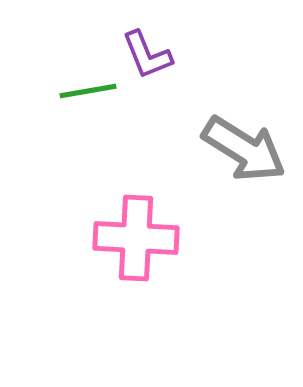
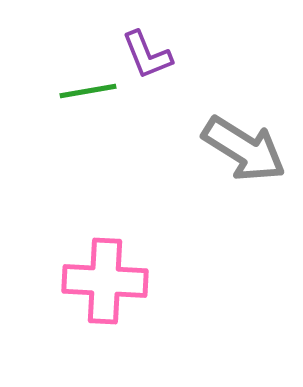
pink cross: moved 31 px left, 43 px down
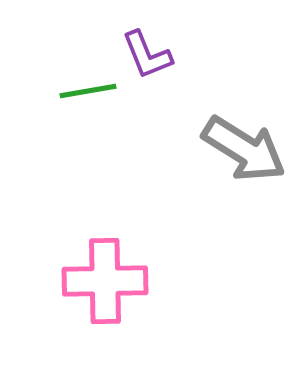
pink cross: rotated 4 degrees counterclockwise
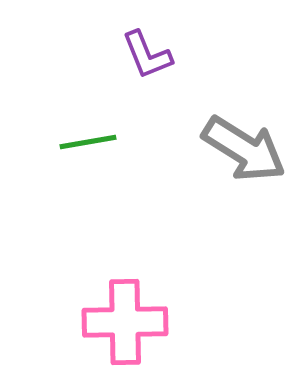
green line: moved 51 px down
pink cross: moved 20 px right, 41 px down
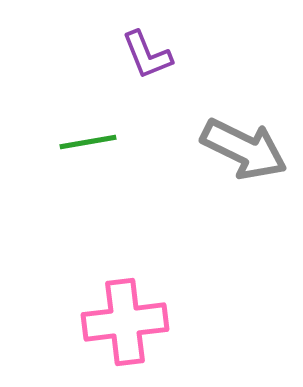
gray arrow: rotated 6 degrees counterclockwise
pink cross: rotated 6 degrees counterclockwise
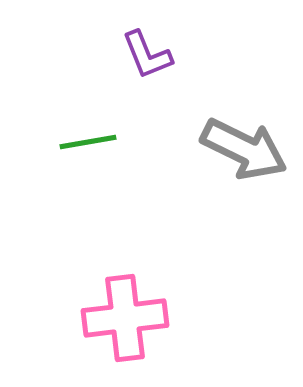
pink cross: moved 4 px up
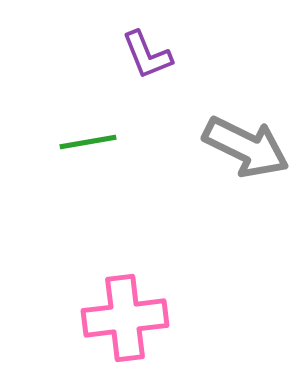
gray arrow: moved 2 px right, 2 px up
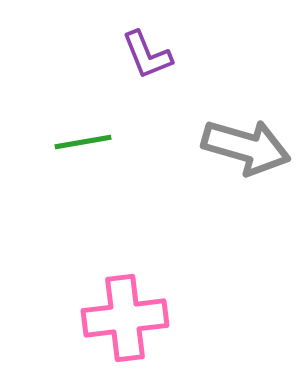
green line: moved 5 px left
gray arrow: rotated 10 degrees counterclockwise
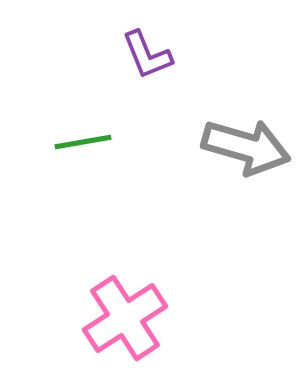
pink cross: rotated 26 degrees counterclockwise
